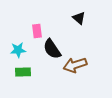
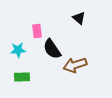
green rectangle: moved 1 px left, 5 px down
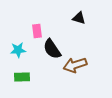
black triangle: rotated 24 degrees counterclockwise
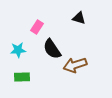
pink rectangle: moved 4 px up; rotated 40 degrees clockwise
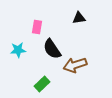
black triangle: rotated 24 degrees counterclockwise
pink rectangle: rotated 24 degrees counterclockwise
green rectangle: moved 20 px right, 7 px down; rotated 42 degrees counterclockwise
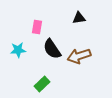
brown arrow: moved 4 px right, 9 px up
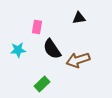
brown arrow: moved 1 px left, 4 px down
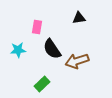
brown arrow: moved 1 px left, 1 px down
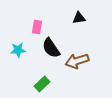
black semicircle: moved 1 px left, 1 px up
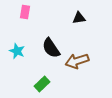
pink rectangle: moved 12 px left, 15 px up
cyan star: moved 1 px left, 1 px down; rotated 28 degrees clockwise
